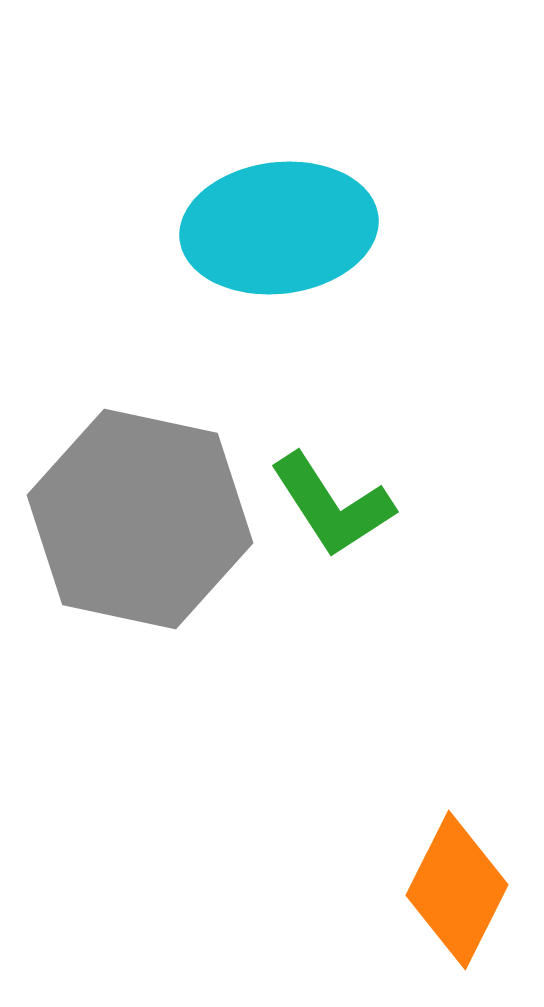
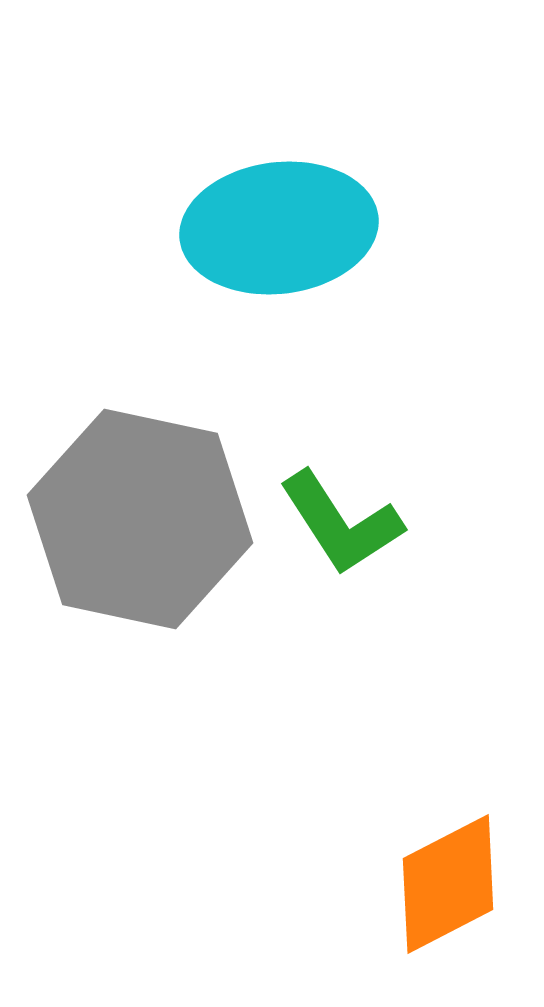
green L-shape: moved 9 px right, 18 px down
orange diamond: moved 9 px left, 6 px up; rotated 36 degrees clockwise
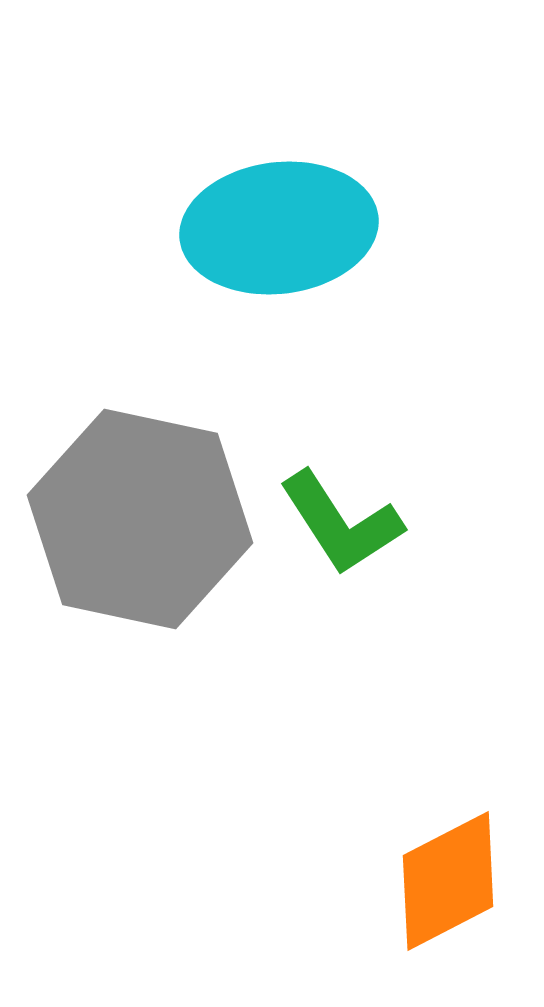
orange diamond: moved 3 px up
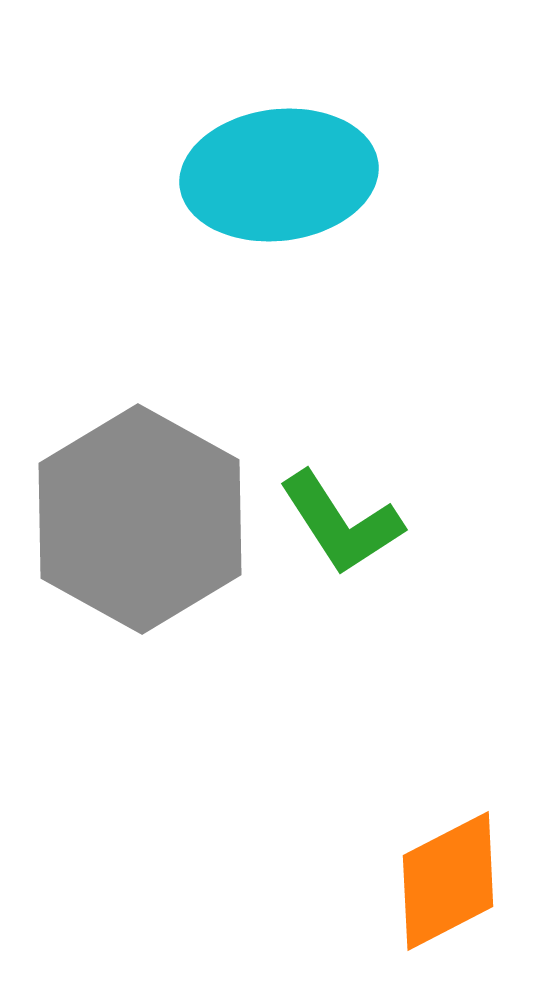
cyan ellipse: moved 53 px up
gray hexagon: rotated 17 degrees clockwise
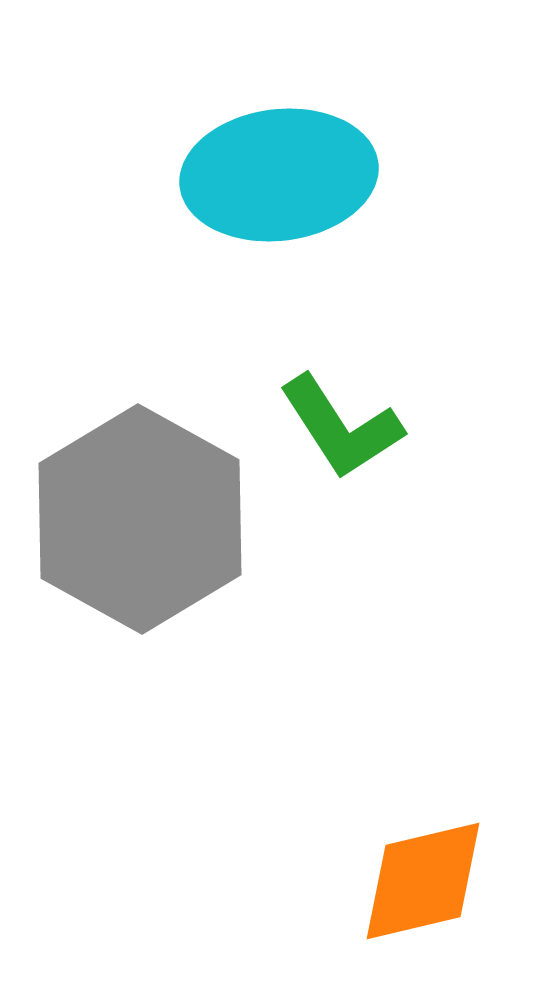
green L-shape: moved 96 px up
orange diamond: moved 25 px left; rotated 14 degrees clockwise
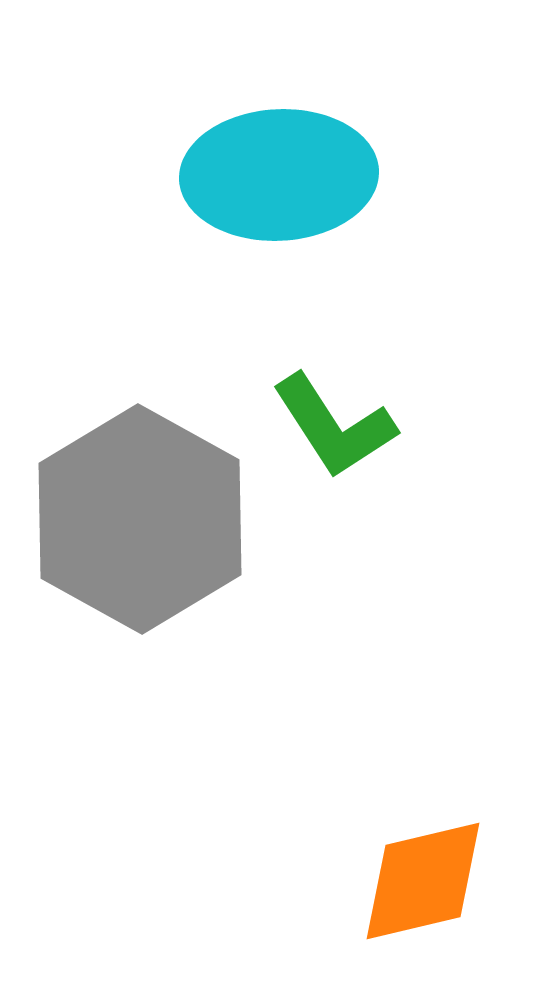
cyan ellipse: rotated 4 degrees clockwise
green L-shape: moved 7 px left, 1 px up
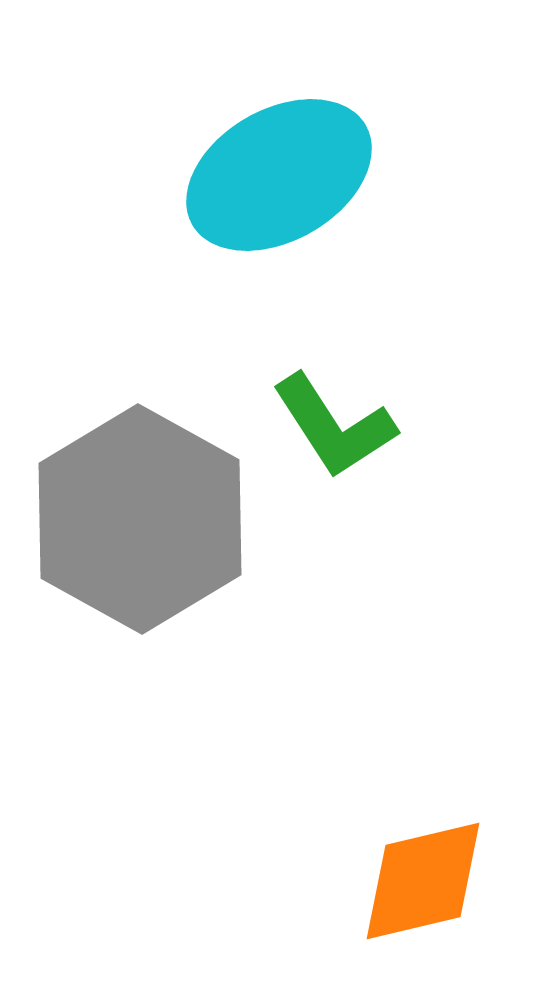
cyan ellipse: rotated 27 degrees counterclockwise
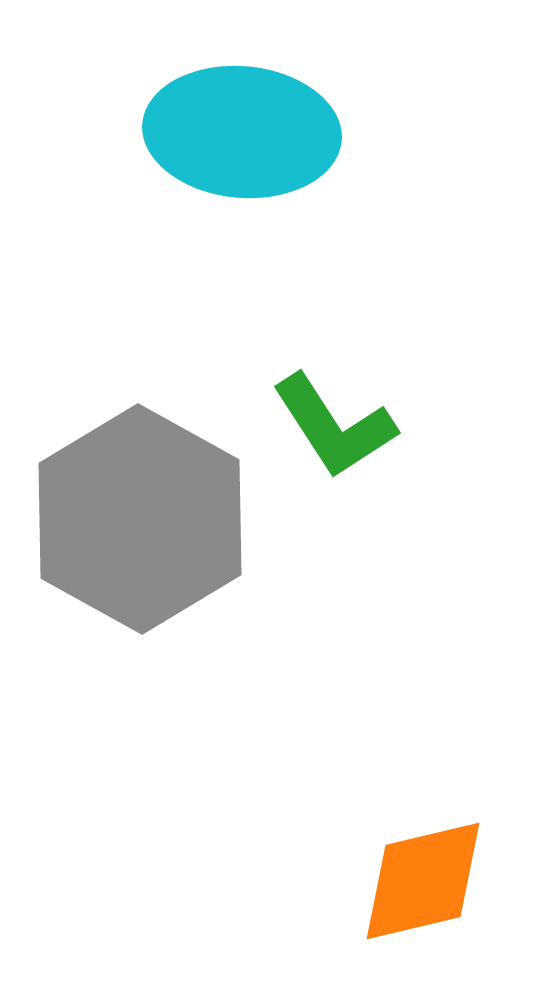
cyan ellipse: moved 37 px left, 43 px up; rotated 35 degrees clockwise
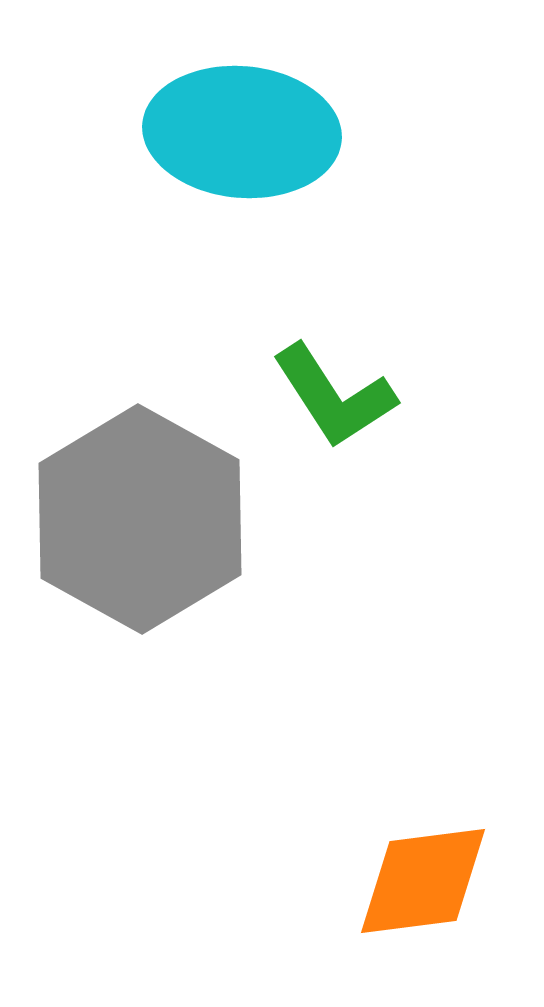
green L-shape: moved 30 px up
orange diamond: rotated 6 degrees clockwise
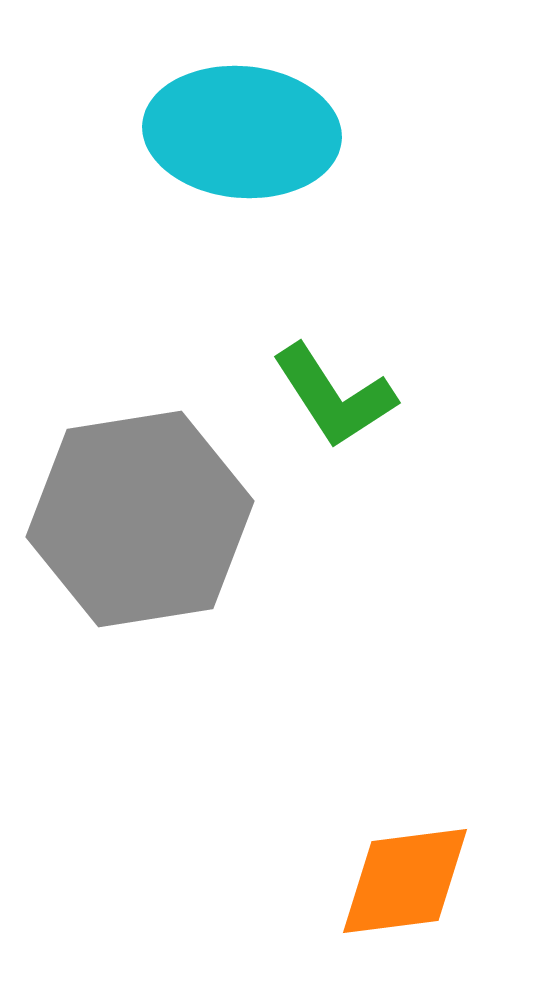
gray hexagon: rotated 22 degrees clockwise
orange diamond: moved 18 px left
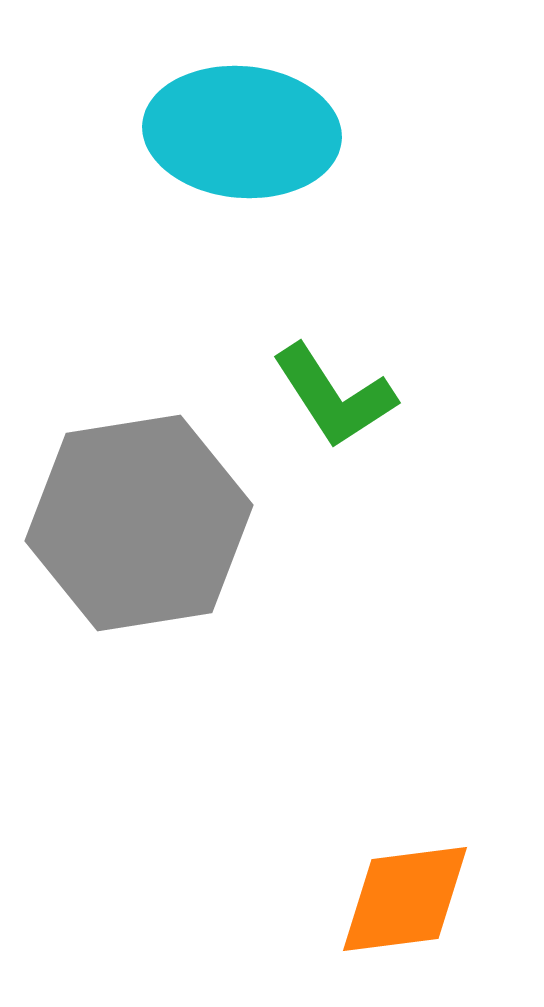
gray hexagon: moved 1 px left, 4 px down
orange diamond: moved 18 px down
